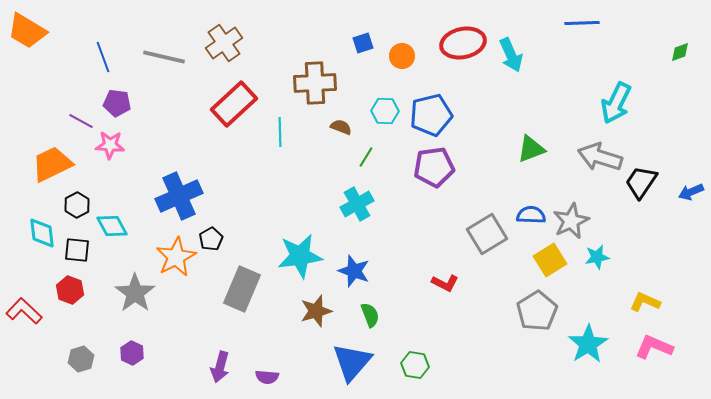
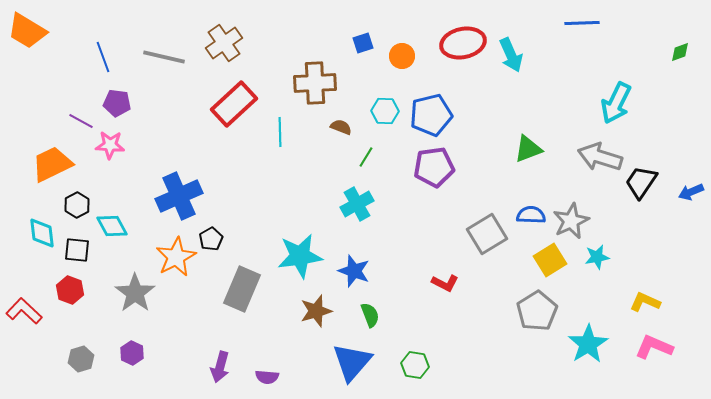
green triangle at (531, 149): moved 3 px left
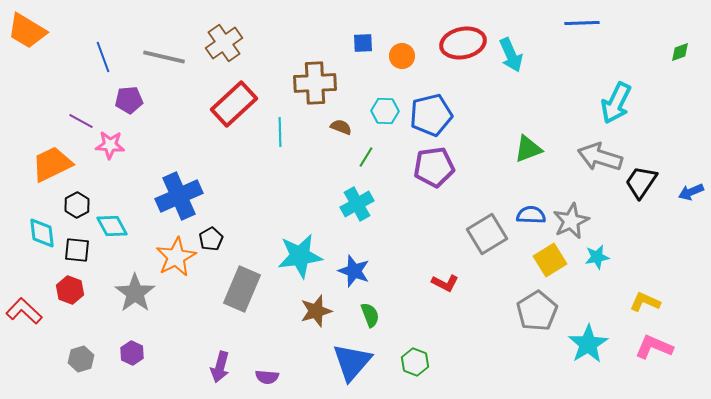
blue square at (363, 43): rotated 15 degrees clockwise
purple pentagon at (117, 103): moved 12 px right, 3 px up; rotated 12 degrees counterclockwise
green hexagon at (415, 365): moved 3 px up; rotated 12 degrees clockwise
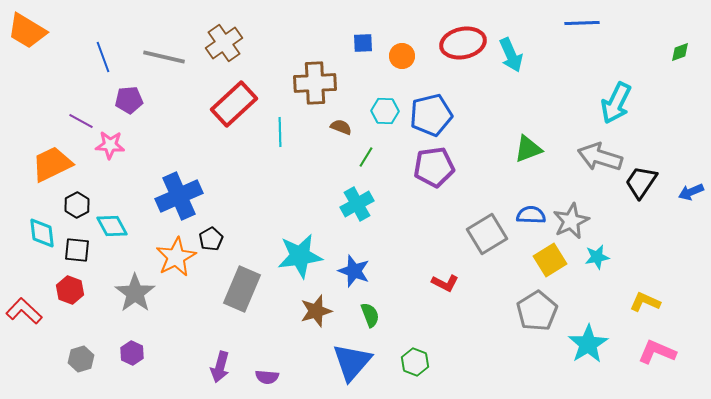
pink L-shape at (654, 347): moved 3 px right, 5 px down
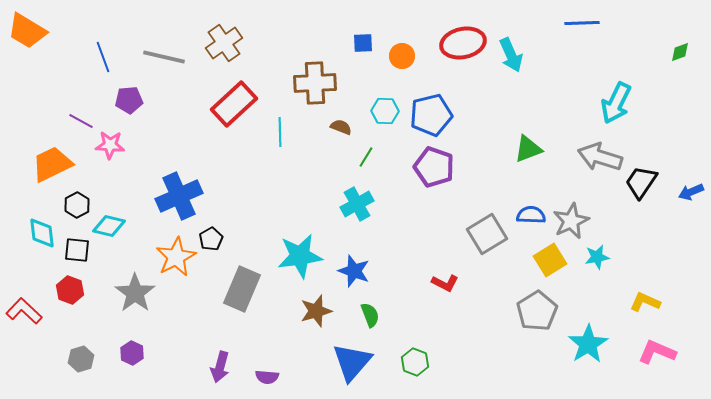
purple pentagon at (434, 167): rotated 27 degrees clockwise
cyan diamond at (112, 226): moved 3 px left; rotated 48 degrees counterclockwise
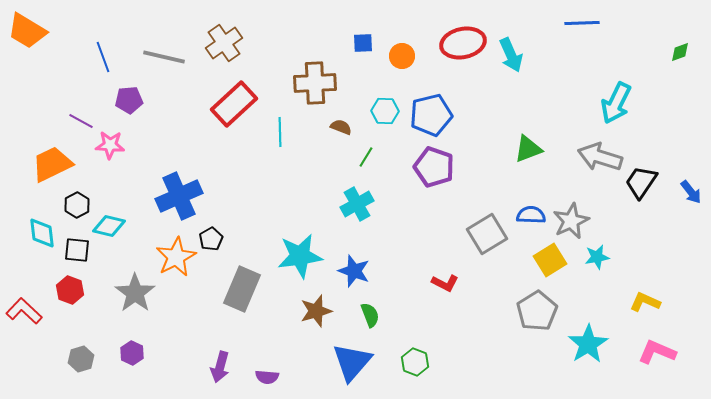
blue arrow at (691, 192): rotated 105 degrees counterclockwise
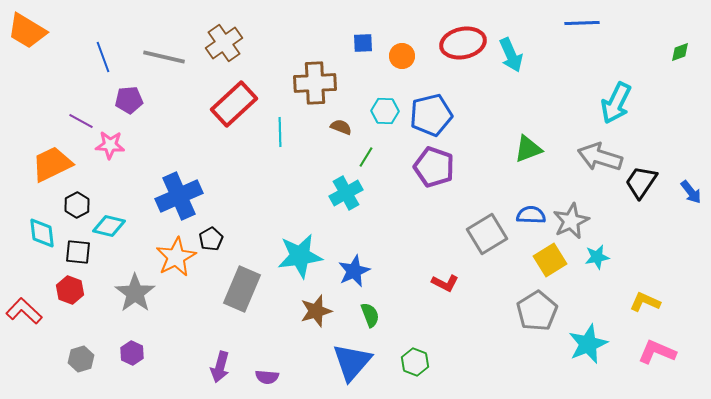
cyan cross at (357, 204): moved 11 px left, 11 px up
black square at (77, 250): moved 1 px right, 2 px down
blue star at (354, 271): rotated 28 degrees clockwise
cyan star at (588, 344): rotated 9 degrees clockwise
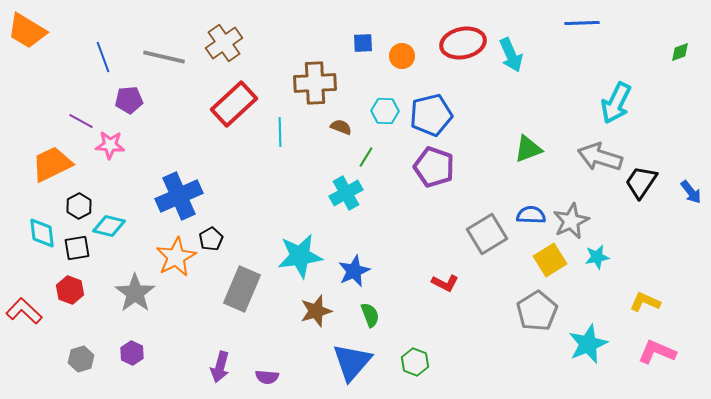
black hexagon at (77, 205): moved 2 px right, 1 px down
black square at (78, 252): moved 1 px left, 4 px up; rotated 16 degrees counterclockwise
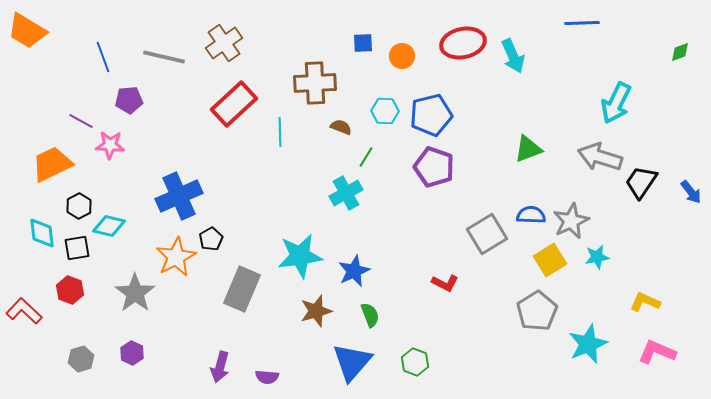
cyan arrow at (511, 55): moved 2 px right, 1 px down
